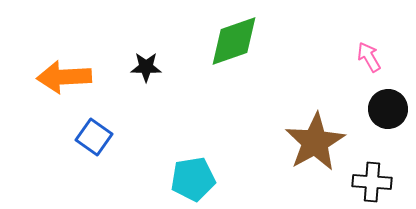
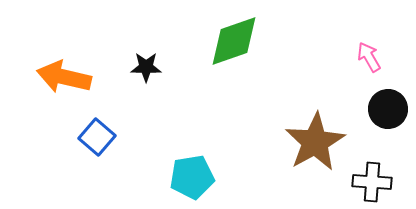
orange arrow: rotated 16 degrees clockwise
blue square: moved 3 px right; rotated 6 degrees clockwise
cyan pentagon: moved 1 px left, 2 px up
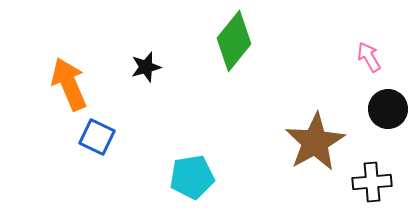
green diamond: rotated 32 degrees counterclockwise
black star: rotated 16 degrees counterclockwise
orange arrow: moved 5 px right, 7 px down; rotated 54 degrees clockwise
blue square: rotated 15 degrees counterclockwise
black cross: rotated 9 degrees counterclockwise
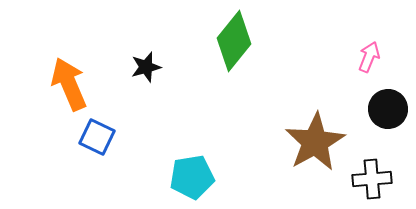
pink arrow: rotated 52 degrees clockwise
black cross: moved 3 px up
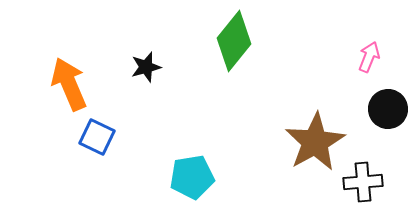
black cross: moved 9 px left, 3 px down
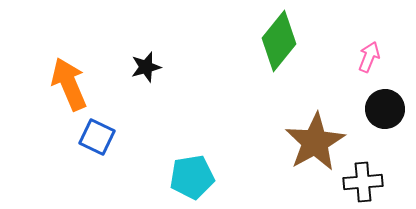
green diamond: moved 45 px right
black circle: moved 3 px left
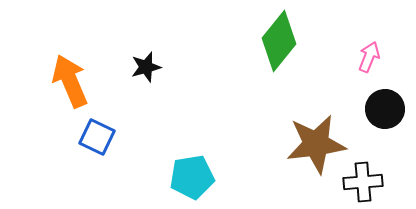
orange arrow: moved 1 px right, 3 px up
brown star: moved 1 px right, 2 px down; rotated 22 degrees clockwise
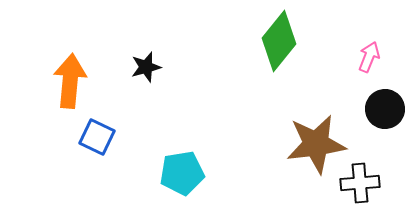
orange arrow: rotated 28 degrees clockwise
cyan pentagon: moved 10 px left, 4 px up
black cross: moved 3 px left, 1 px down
